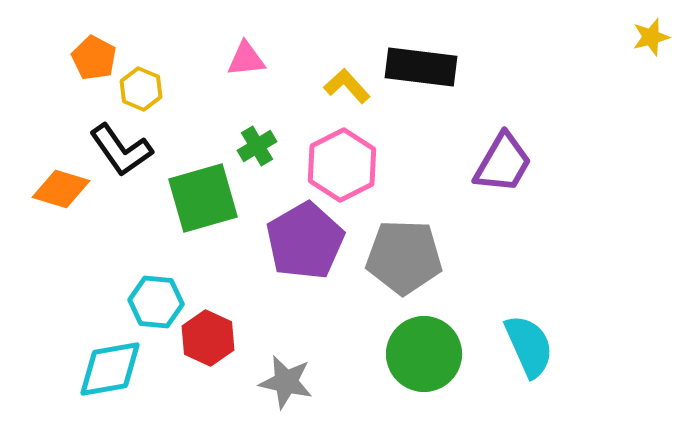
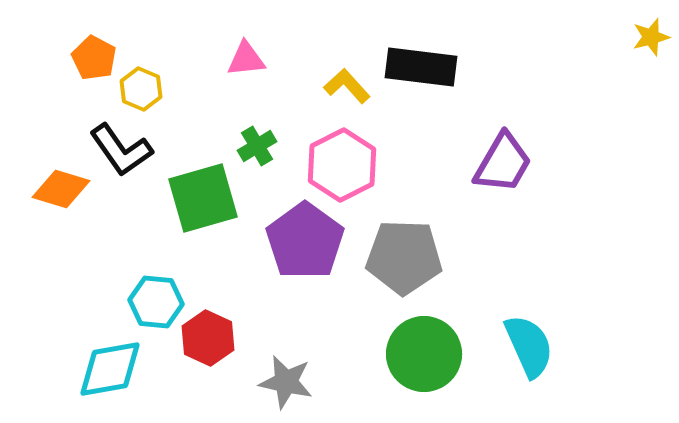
purple pentagon: rotated 6 degrees counterclockwise
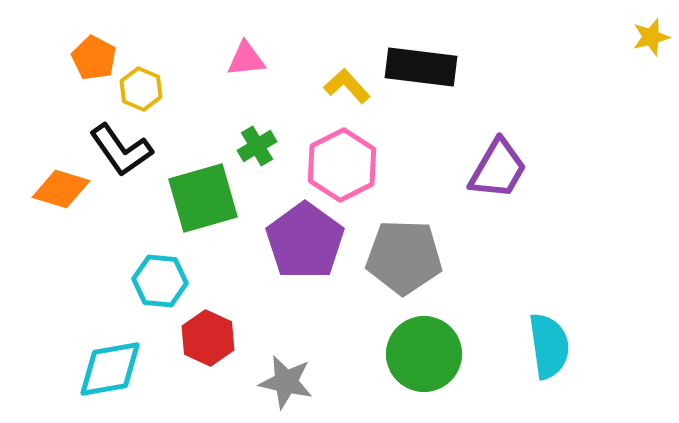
purple trapezoid: moved 5 px left, 6 px down
cyan hexagon: moved 4 px right, 21 px up
cyan semicircle: moved 20 px right; rotated 16 degrees clockwise
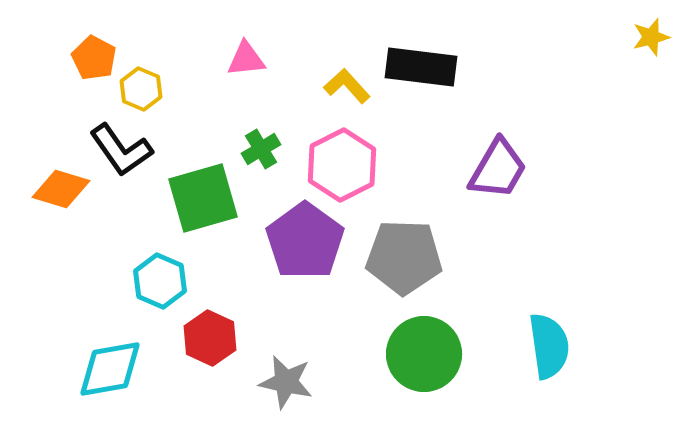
green cross: moved 4 px right, 3 px down
cyan hexagon: rotated 18 degrees clockwise
red hexagon: moved 2 px right
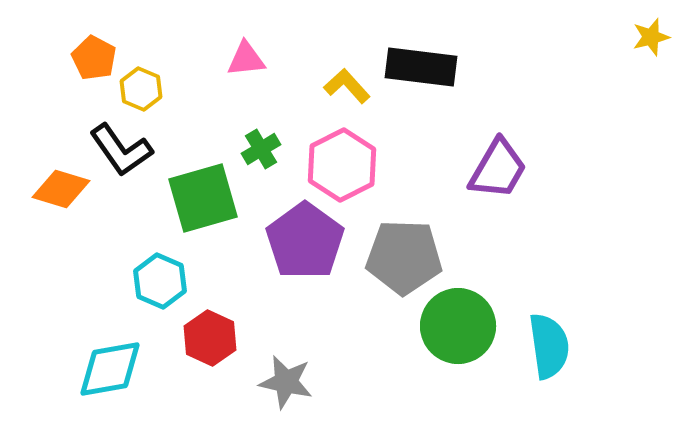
green circle: moved 34 px right, 28 px up
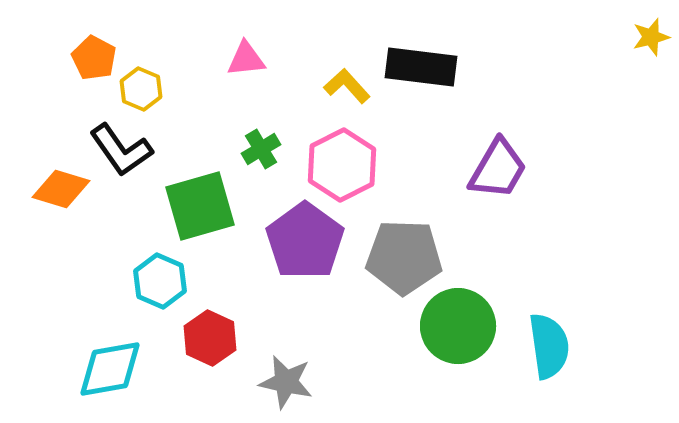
green square: moved 3 px left, 8 px down
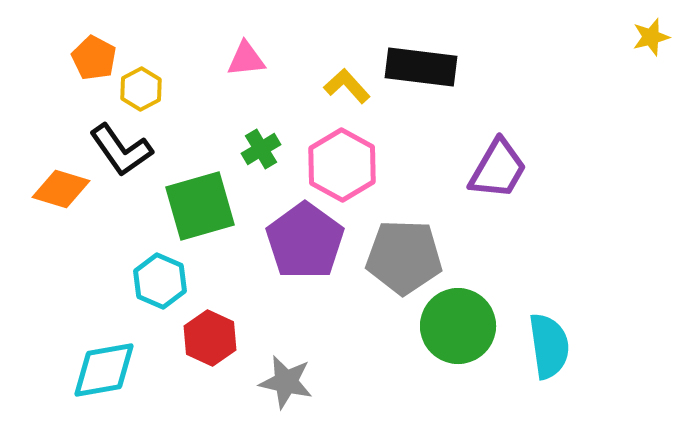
yellow hexagon: rotated 9 degrees clockwise
pink hexagon: rotated 4 degrees counterclockwise
cyan diamond: moved 6 px left, 1 px down
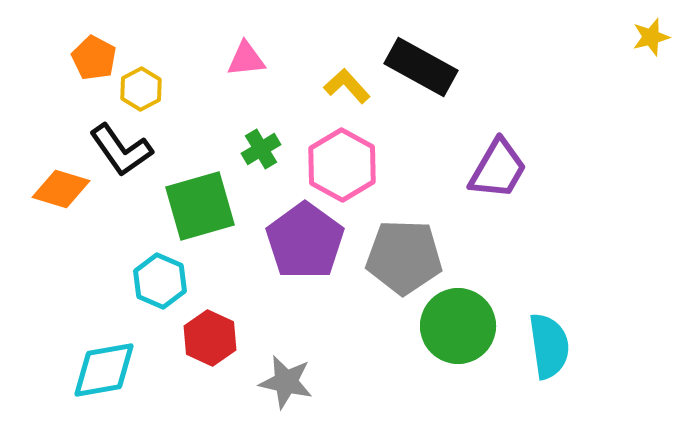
black rectangle: rotated 22 degrees clockwise
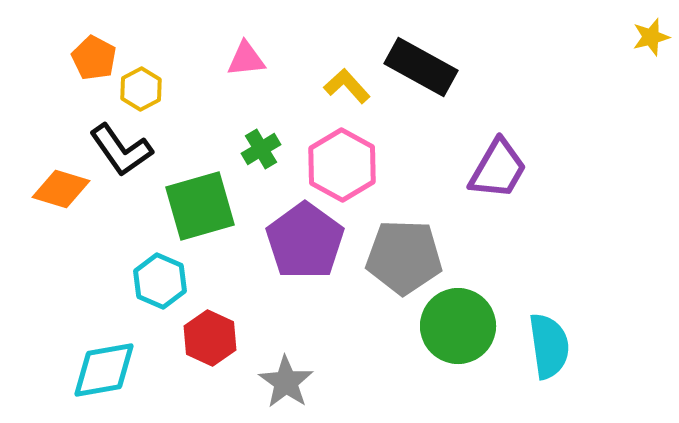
gray star: rotated 22 degrees clockwise
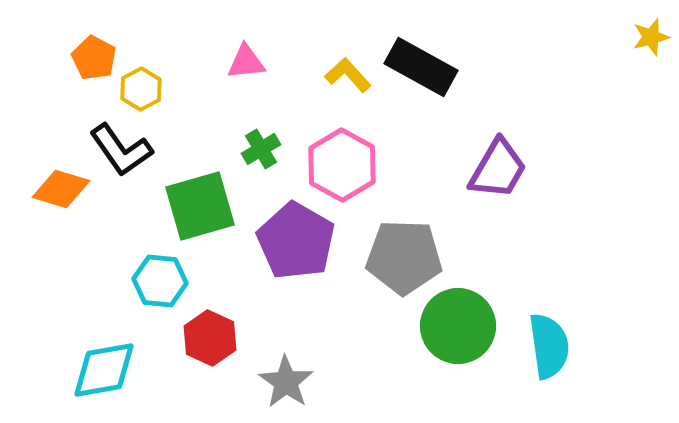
pink triangle: moved 3 px down
yellow L-shape: moved 1 px right, 11 px up
purple pentagon: moved 9 px left; rotated 6 degrees counterclockwise
cyan hexagon: rotated 18 degrees counterclockwise
